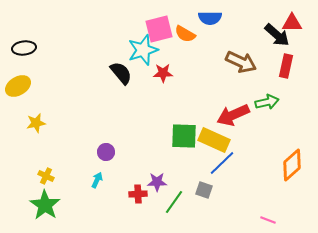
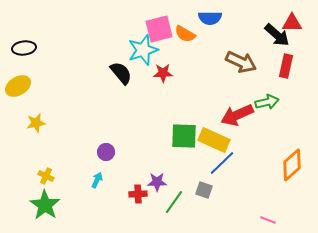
red arrow: moved 4 px right
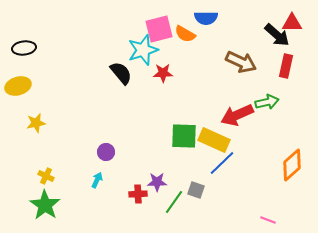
blue semicircle: moved 4 px left
yellow ellipse: rotated 15 degrees clockwise
gray square: moved 8 px left
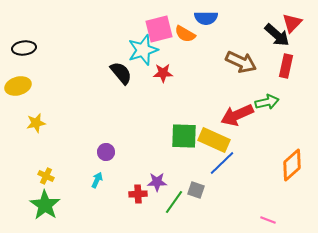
red triangle: rotated 45 degrees counterclockwise
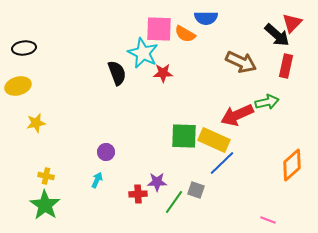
pink square: rotated 16 degrees clockwise
cyan star: moved 3 px down; rotated 28 degrees counterclockwise
black semicircle: moved 4 px left; rotated 20 degrees clockwise
yellow cross: rotated 14 degrees counterclockwise
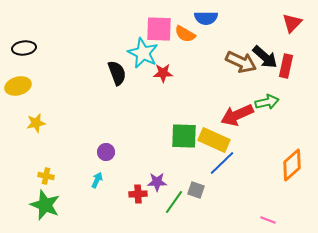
black arrow: moved 12 px left, 22 px down
green star: rotated 12 degrees counterclockwise
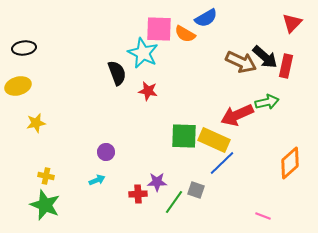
blue semicircle: rotated 30 degrees counterclockwise
red star: moved 15 px left, 18 px down; rotated 12 degrees clockwise
orange diamond: moved 2 px left, 2 px up
cyan arrow: rotated 42 degrees clockwise
pink line: moved 5 px left, 4 px up
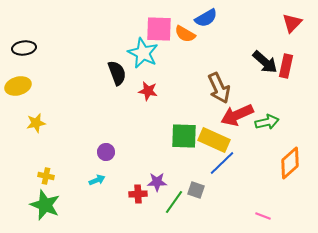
black arrow: moved 5 px down
brown arrow: moved 22 px left, 26 px down; rotated 40 degrees clockwise
green arrow: moved 20 px down
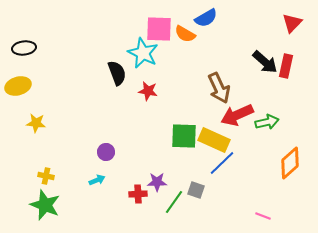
yellow star: rotated 18 degrees clockwise
